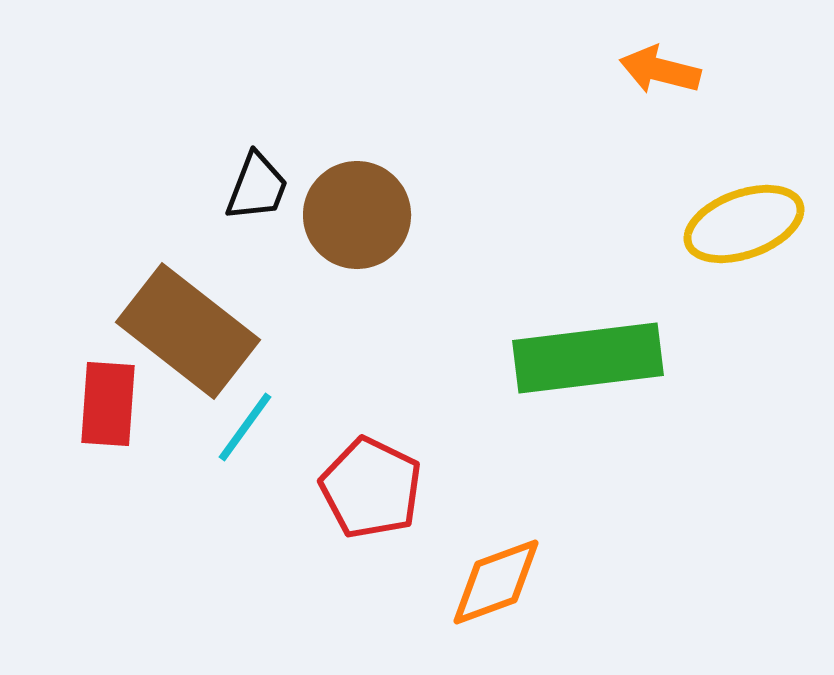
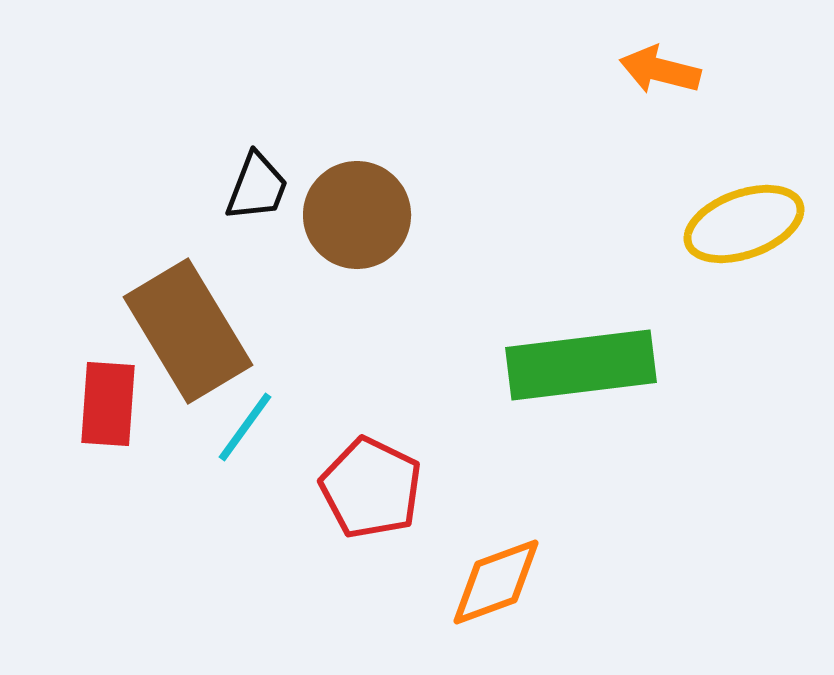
brown rectangle: rotated 21 degrees clockwise
green rectangle: moved 7 px left, 7 px down
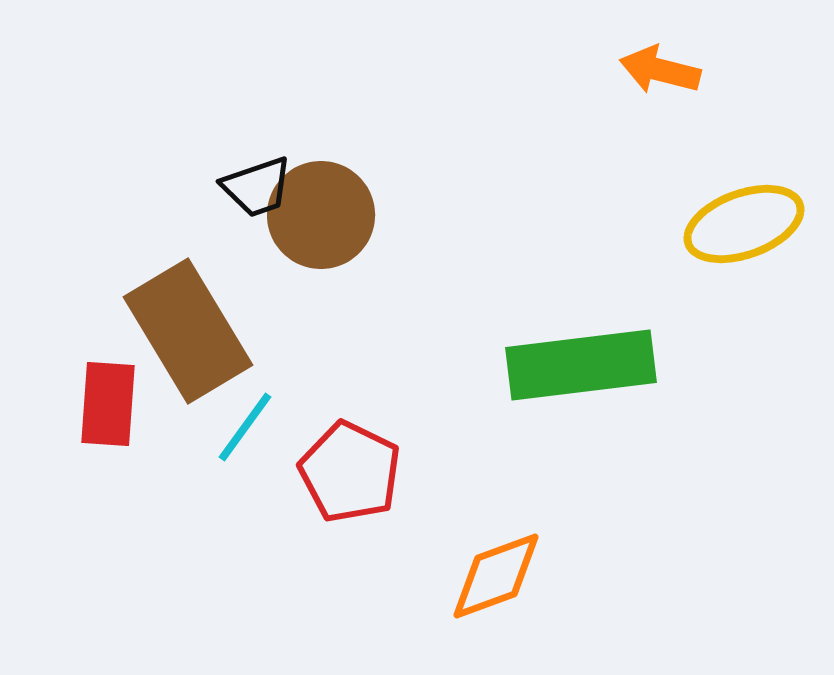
black trapezoid: rotated 50 degrees clockwise
brown circle: moved 36 px left
red pentagon: moved 21 px left, 16 px up
orange diamond: moved 6 px up
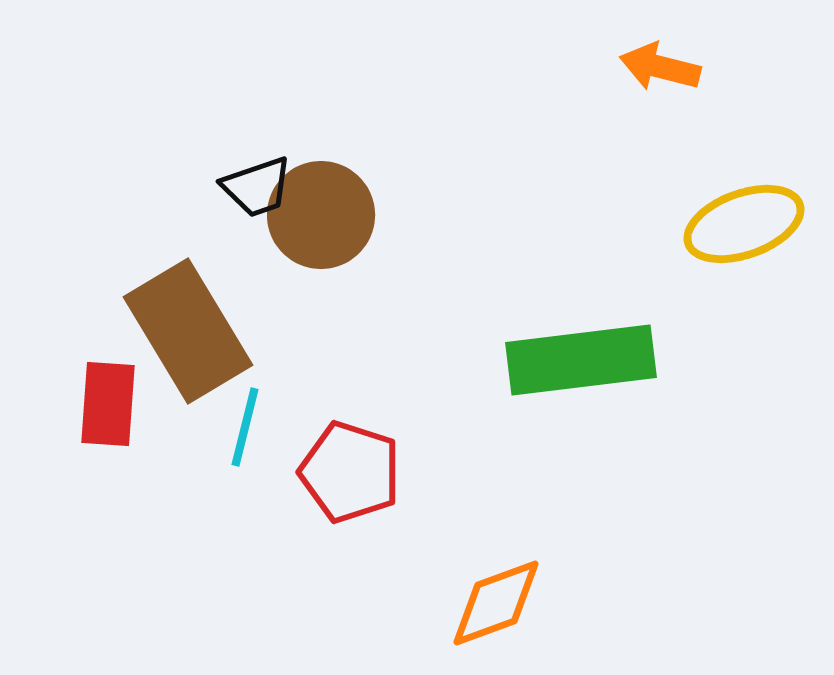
orange arrow: moved 3 px up
green rectangle: moved 5 px up
cyan line: rotated 22 degrees counterclockwise
red pentagon: rotated 8 degrees counterclockwise
orange diamond: moved 27 px down
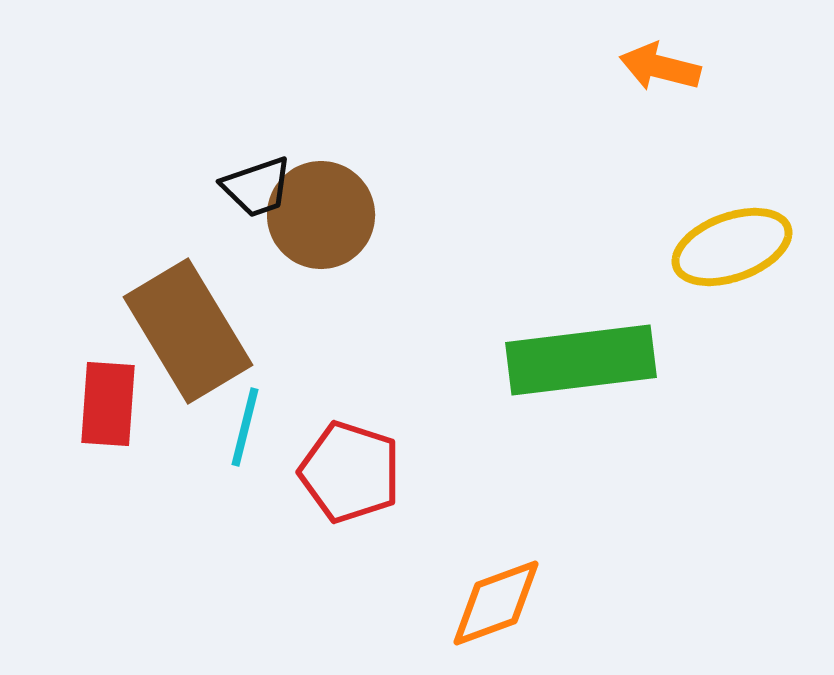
yellow ellipse: moved 12 px left, 23 px down
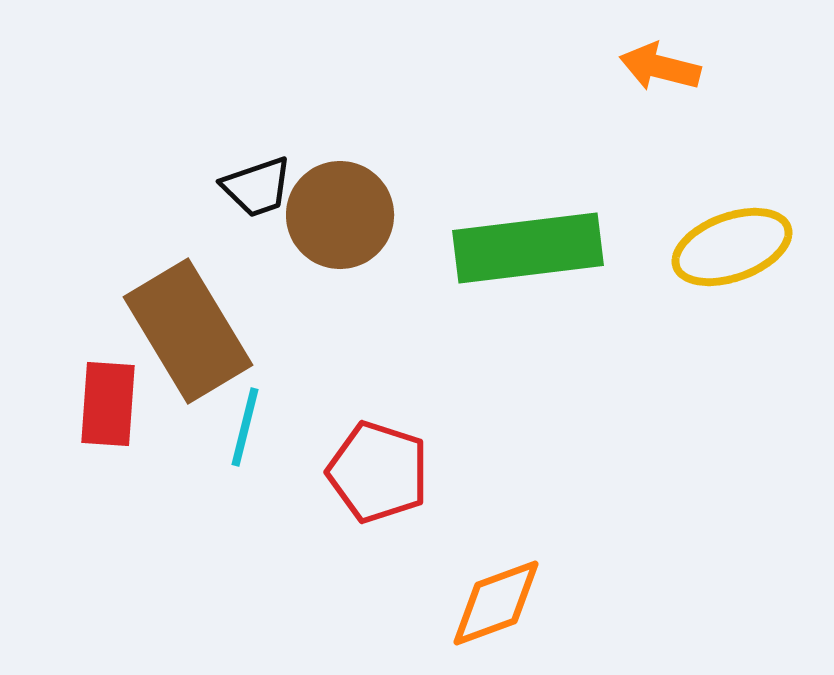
brown circle: moved 19 px right
green rectangle: moved 53 px left, 112 px up
red pentagon: moved 28 px right
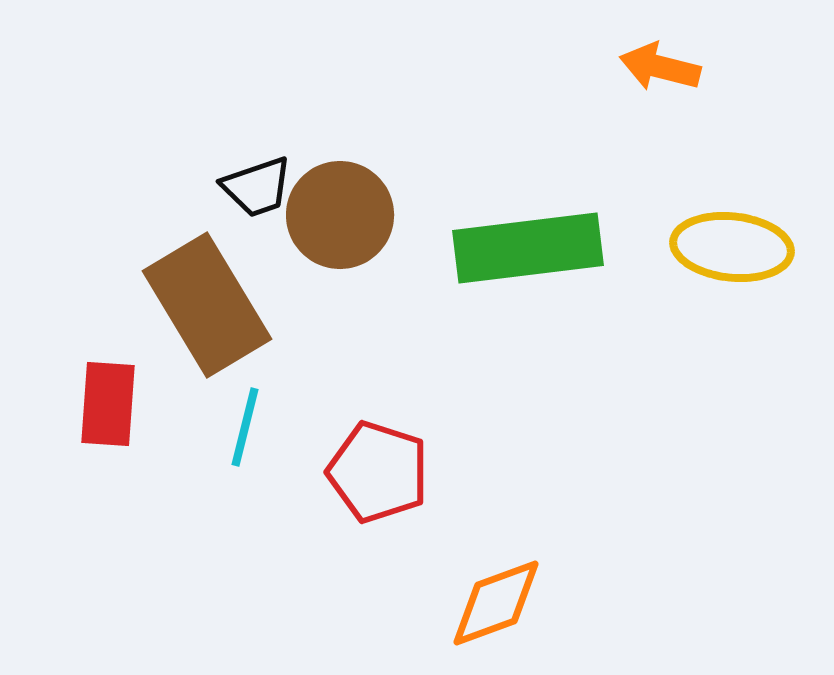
yellow ellipse: rotated 26 degrees clockwise
brown rectangle: moved 19 px right, 26 px up
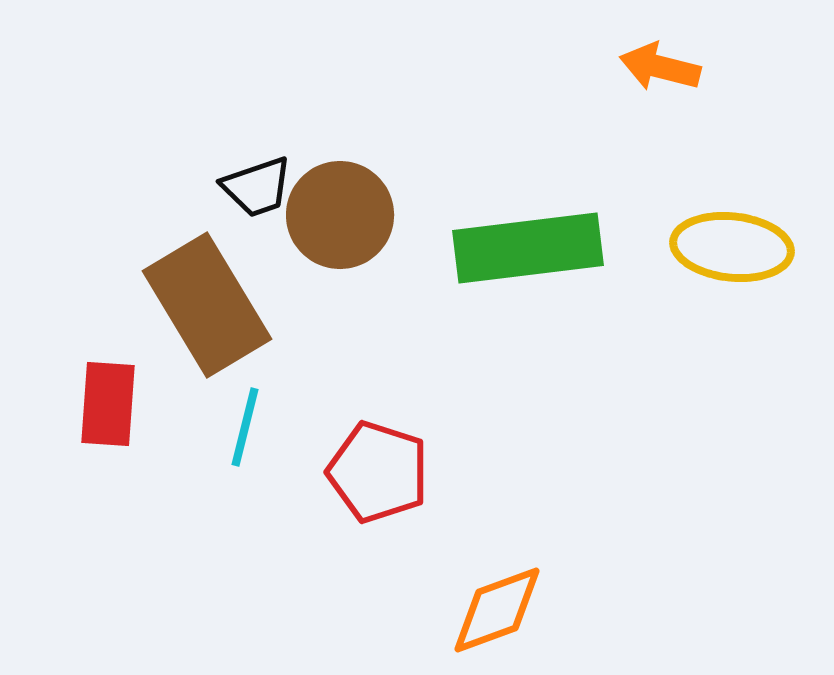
orange diamond: moved 1 px right, 7 px down
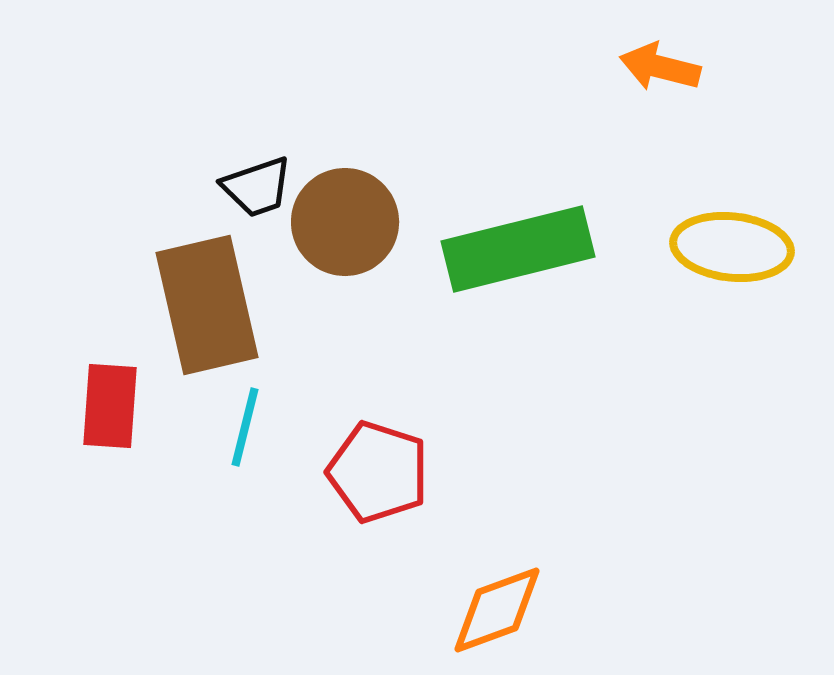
brown circle: moved 5 px right, 7 px down
green rectangle: moved 10 px left, 1 px down; rotated 7 degrees counterclockwise
brown rectangle: rotated 18 degrees clockwise
red rectangle: moved 2 px right, 2 px down
